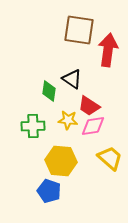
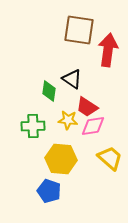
red trapezoid: moved 2 px left, 1 px down
yellow hexagon: moved 2 px up
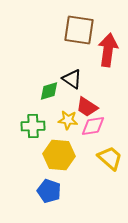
green diamond: rotated 65 degrees clockwise
yellow hexagon: moved 2 px left, 4 px up
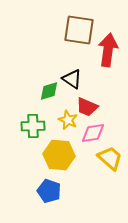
red trapezoid: rotated 10 degrees counterclockwise
yellow star: rotated 18 degrees clockwise
pink diamond: moved 7 px down
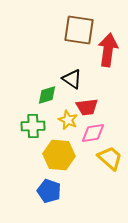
green diamond: moved 2 px left, 4 px down
red trapezoid: rotated 30 degrees counterclockwise
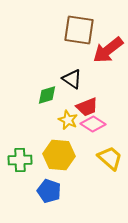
red arrow: rotated 136 degrees counterclockwise
red trapezoid: rotated 15 degrees counterclockwise
green cross: moved 13 px left, 34 px down
pink diamond: moved 9 px up; rotated 40 degrees clockwise
